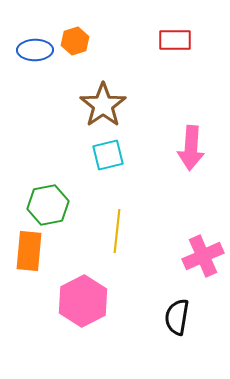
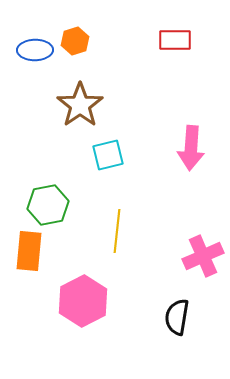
brown star: moved 23 px left
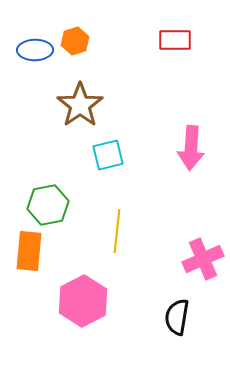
pink cross: moved 3 px down
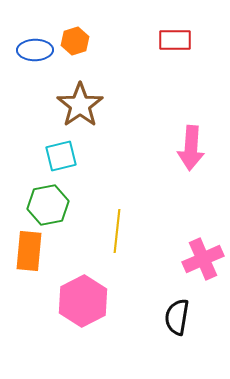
cyan square: moved 47 px left, 1 px down
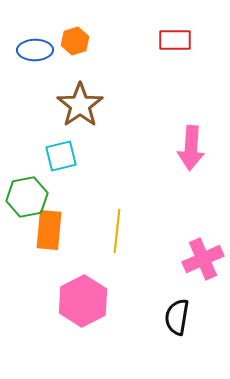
green hexagon: moved 21 px left, 8 px up
orange rectangle: moved 20 px right, 21 px up
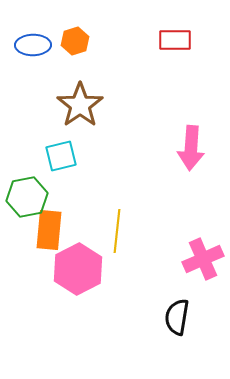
blue ellipse: moved 2 px left, 5 px up
pink hexagon: moved 5 px left, 32 px up
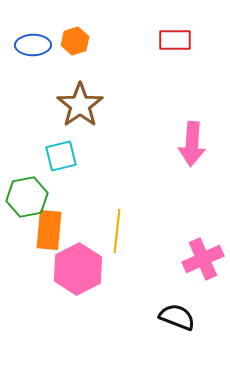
pink arrow: moved 1 px right, 4 px up
black semicircle: rotated 102 degrees clockwise
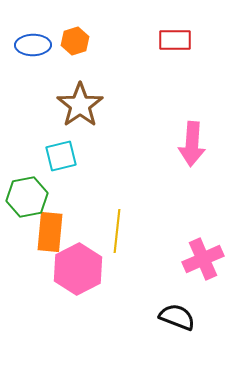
orange rectangle: moved 1 px right, 2 px down
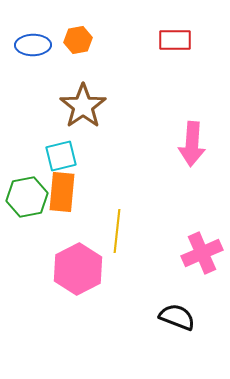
orange hexagon: moved 3 px right, 1 px up; rotated 8 degrees clockwise
brown star: moved 3 px right, 1 px down
orange rectangle: moved 12 px right, 40 px up
pink cross: moved 1 px left, 6 px up
